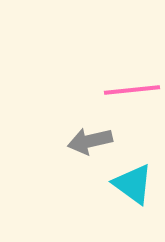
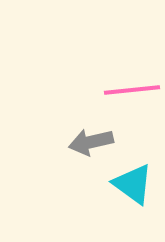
gray arrow: moved 1 px right, 1 px down
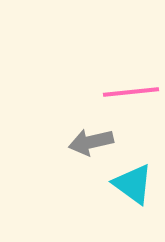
pink line: moved 1 px left, 2 px down
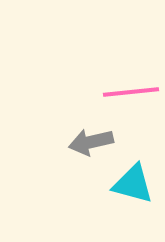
cyan triangle: rotated 21 degrees counterclockwise
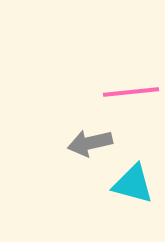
gray arrow: moved 1 px left, 1 px down
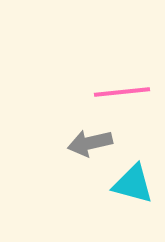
pink line: moved 9 px left
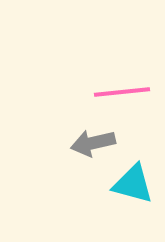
gray arrow: moved 3 px right
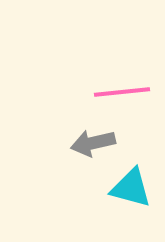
cyan triangle: moved 2 px left, 4 px down
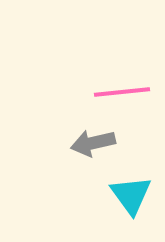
cyan triangle: moved 7 px down; rotated 39 degrees clockwise
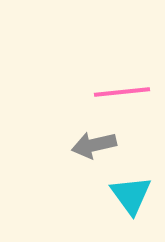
gray arrow: moved 1 px right, 2 px down
